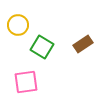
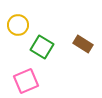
brown rectangle: rotated 66 degrees clockwise
pink square: moved 1 px up; rotated 15 degrees counterclockwise
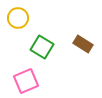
yellow circle: moved 7 px up
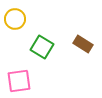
yellow circle: moved 3 px left, 1 px down
pink square: moved 7 px left; rotated 15 degrees clockwise
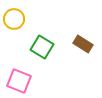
yellow circle: moved 1 px left
pink square: rotated 30 degrees clockwise
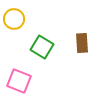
brown rectangle: moved 1 px left, 1 px up; rotated 54 degrees clockwise
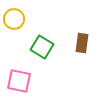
brown rectangle: rotated 12 degrees clockwise
pink square: rotated 10 degrees counterclockwise
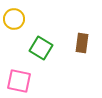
green square: moved 1 px left, 1 px down
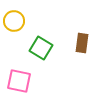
yellow circle: moved 2 px down
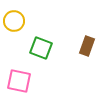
brown rectangle: moved 5 px right, 3 px down; rotated 12 degrees clockwise
green square: rotated 10 degrees counterclockwise
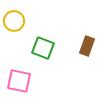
green square: moved 2 px right
